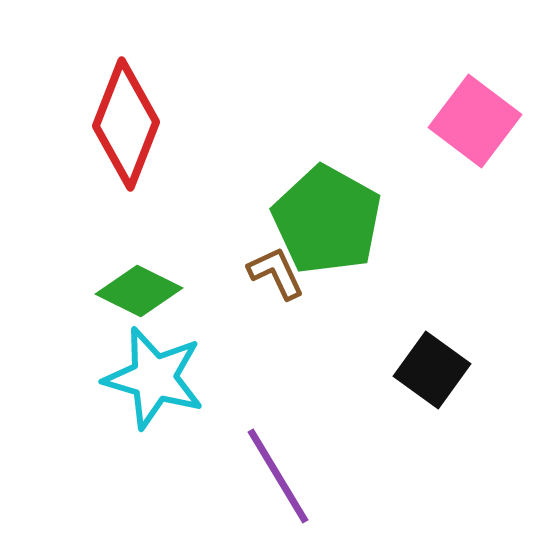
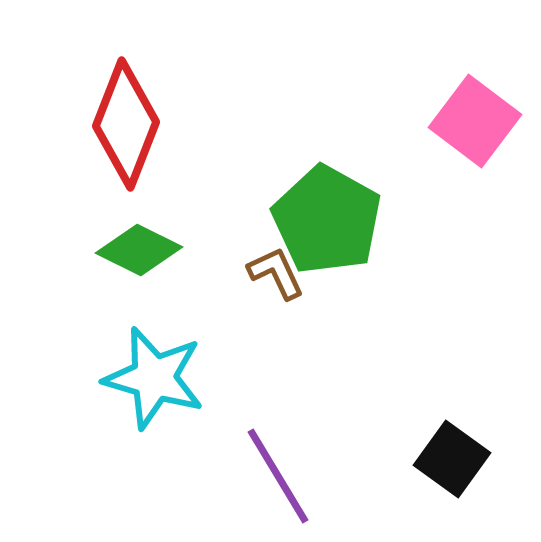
green diamond: moved 41 px up
black square: moved 20 px right, 89 px down
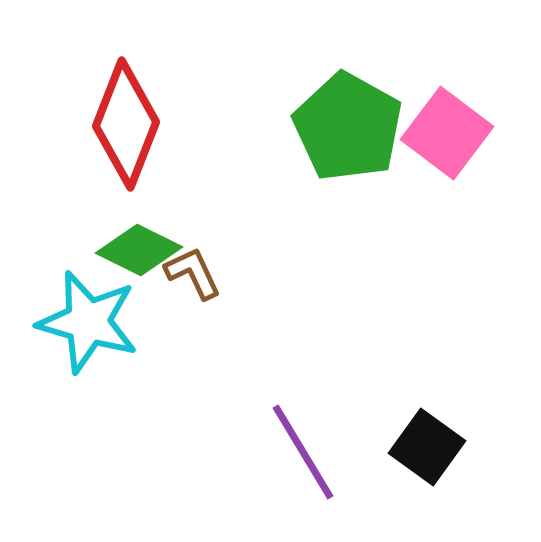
pink square: moved 28 px left, 12 px down
green pentagon: moved 21 px right, 93 px up
brown L-shape: moved 83 px left
cyan star: moved 66 px left, 56 px up
black square: moved 25 px left, 12 px up
purple line: moved 25 px right, 24 px up
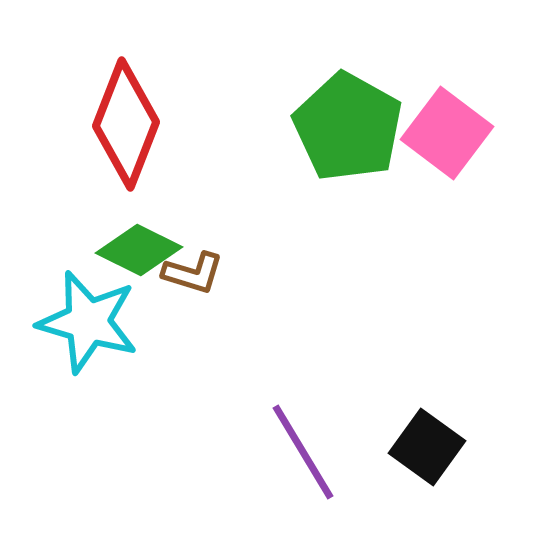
brown L-shape: rotated 132 degrees clockwise
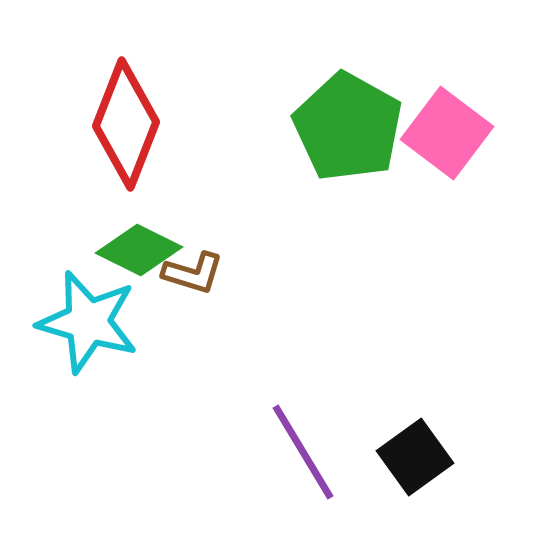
black square: moved 12 px left, 10 px down; rotated 18 degrees clockwise
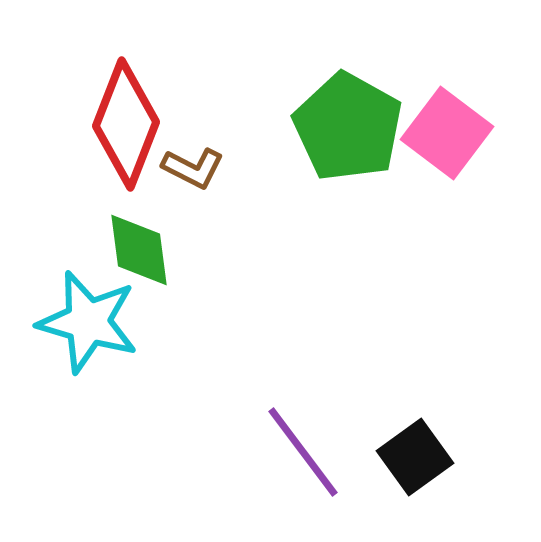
green diamond: rotated 56 degrees clockwise
brown L-shape: moved 105 px up; rotated 10 degrees clockwise
purple line: rotated 6 degrees counterclockwise
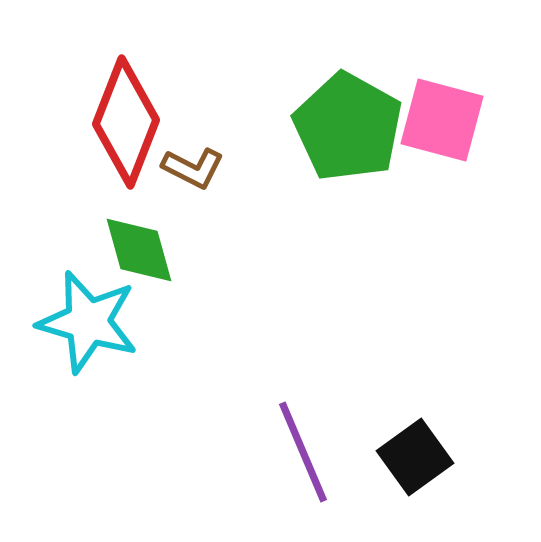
red diamond: moved 2 px up
pink square: moved 5 px left, 13 px up; rotated 22 degrees counterclockwise
green diamond: rotated 8 degrees counterclockwise
purple line: rotated 14 degrees clockwise
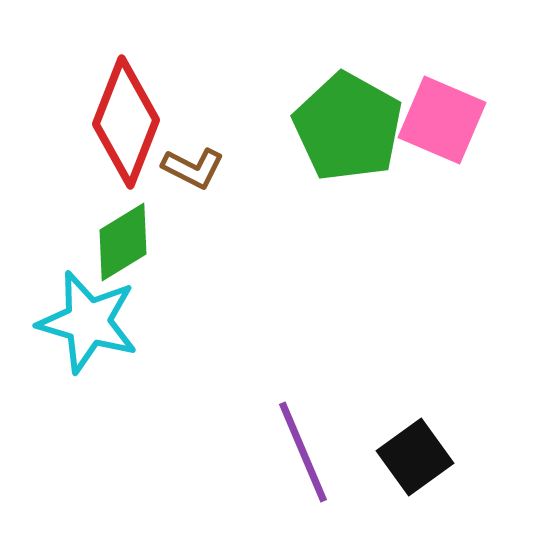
pink square: rotated 8 degrees clockwise
green diamond: moved 16 px left, 8 px up; rotated 74 degrees clockwise
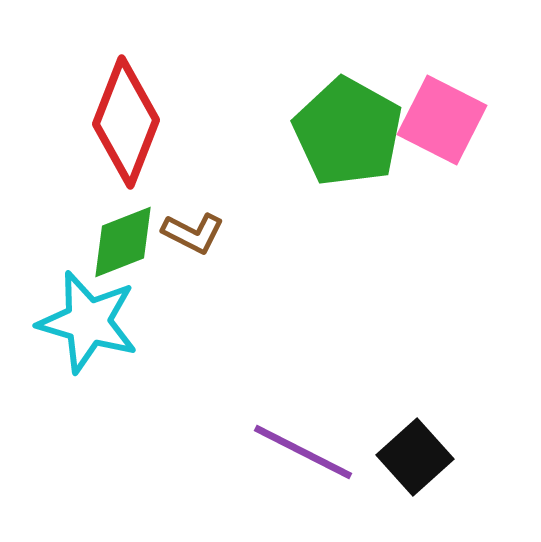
pink square: rotated 4 degrees clockwise
green pentagon: moved 5 px down
brown L-shape: moved 65 px down
green diamond: rotated 10 degrees clockwise
purple line: rotated 40 degrees counterclockwise
black square: rotated 6 degrees counterclockwise
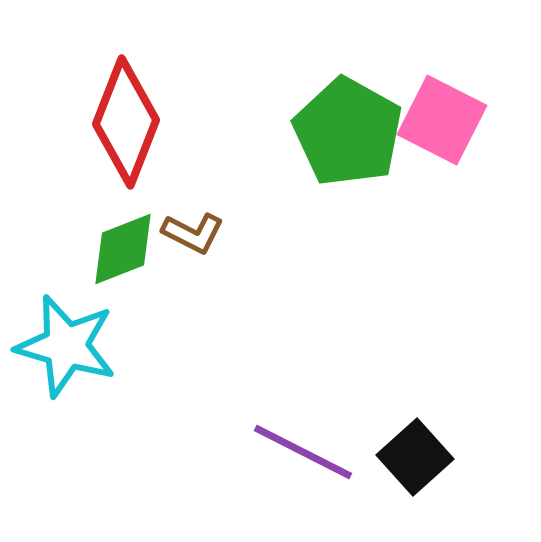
green diamond: moved 7 px down
cyan star: moved 22 px left, 24 px down
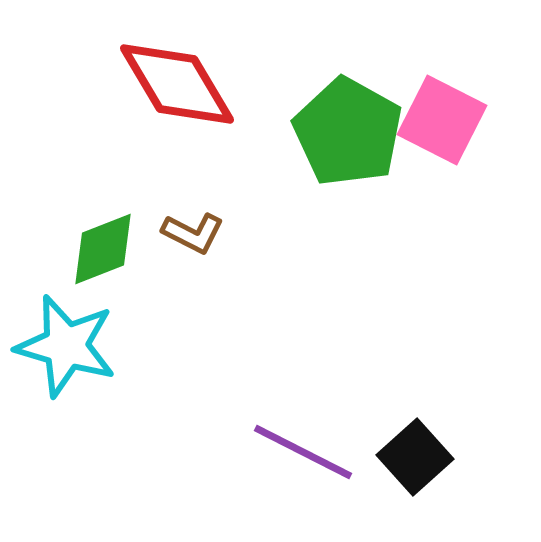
red diamond: moved 51 px right, 38 px up; rotated 52 degrees counterclockwise
green diamond: moved 20 px left
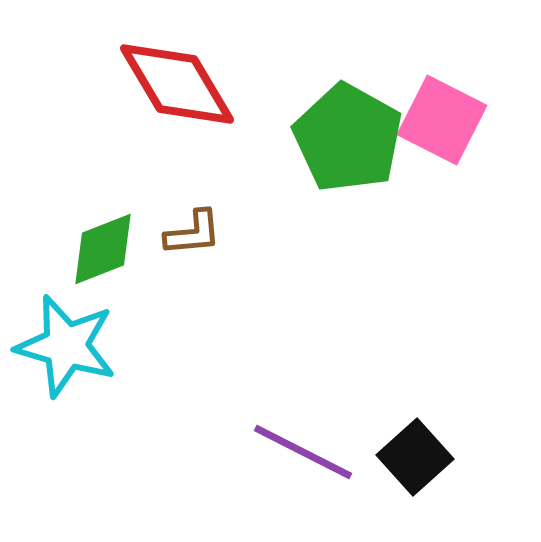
green pentagon: moved 6 px down
brown L-shape: rotated 32 degrees counterclockwise
